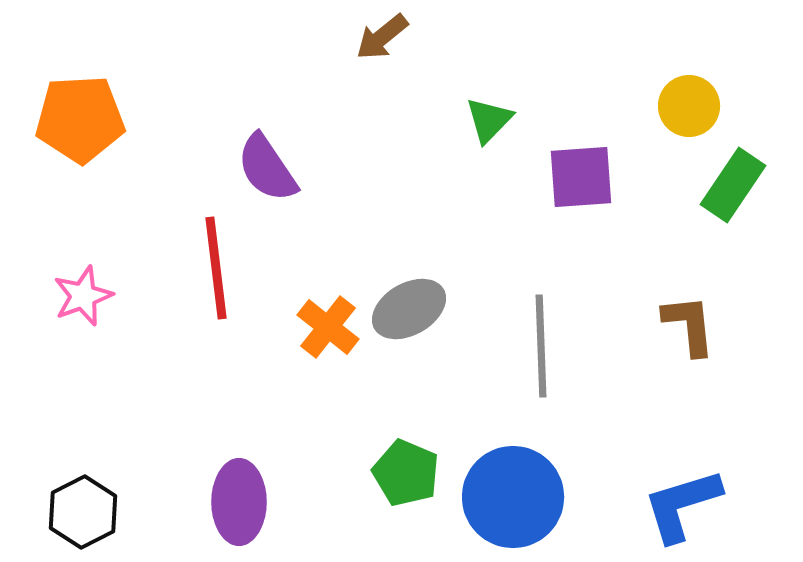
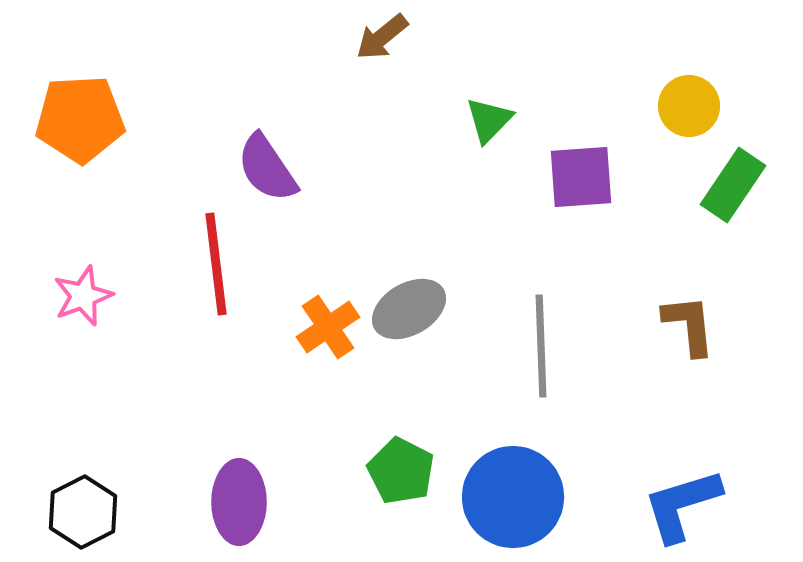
red line: moved 4 px up
orange cross: rotated 18 degrees clockwise
green pentagon: moved 5 px left, 2 px up; rotated 4 degrees clockwise
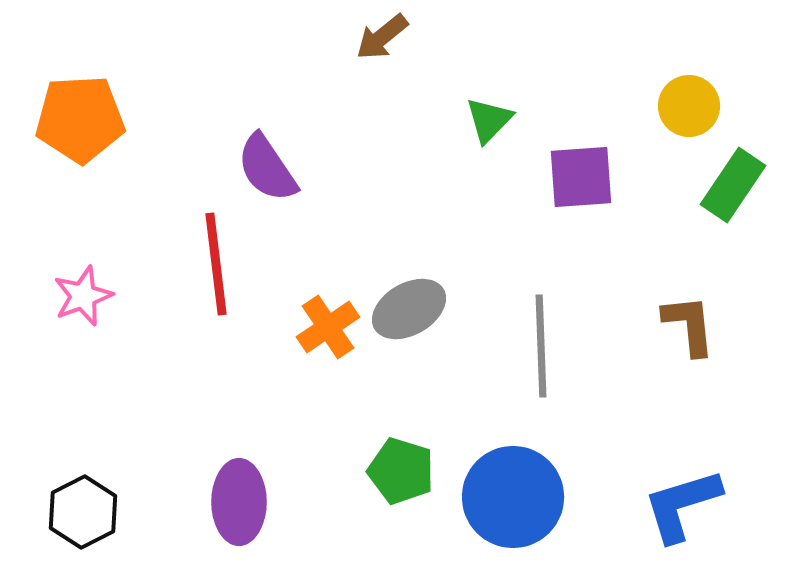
green pentagon: rotated 10 degrees counterclockwise
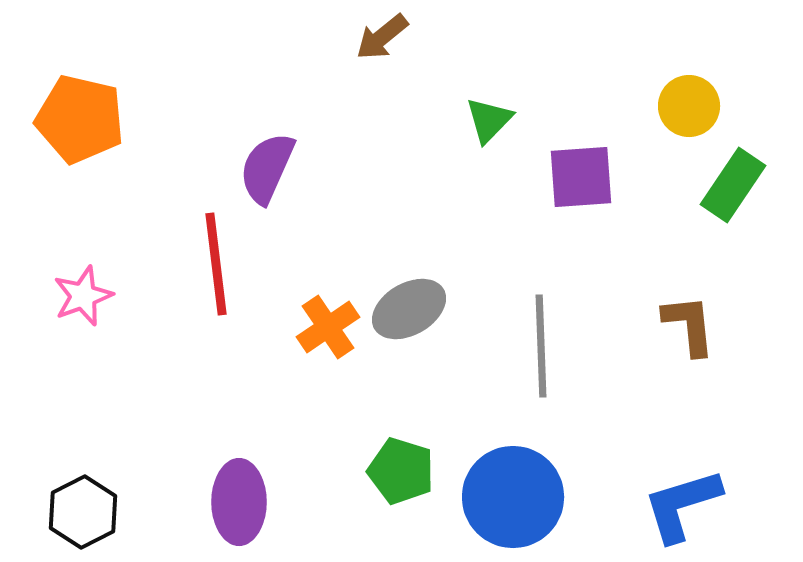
orange pentagon: rotated 16 degrees clockwise
purple semicircle: rotated 58 degrees clockwise
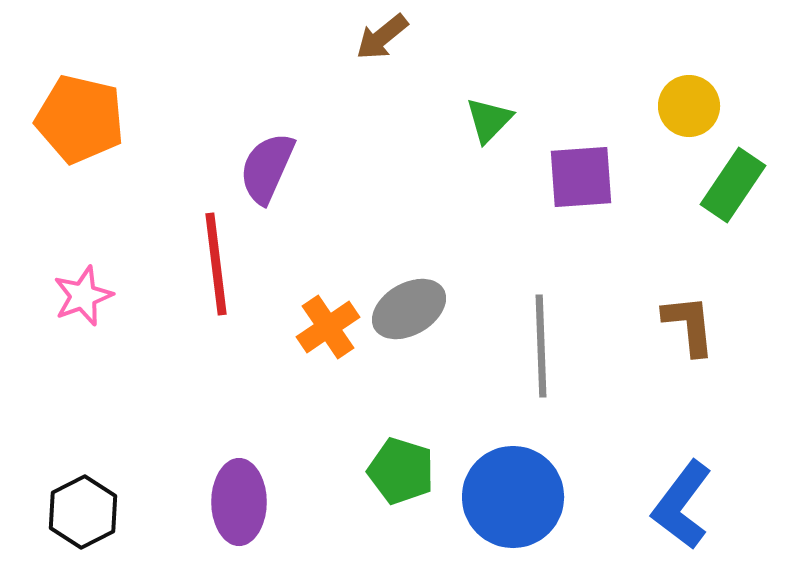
blue L-shape: rotated 36 degrees counterclockwise
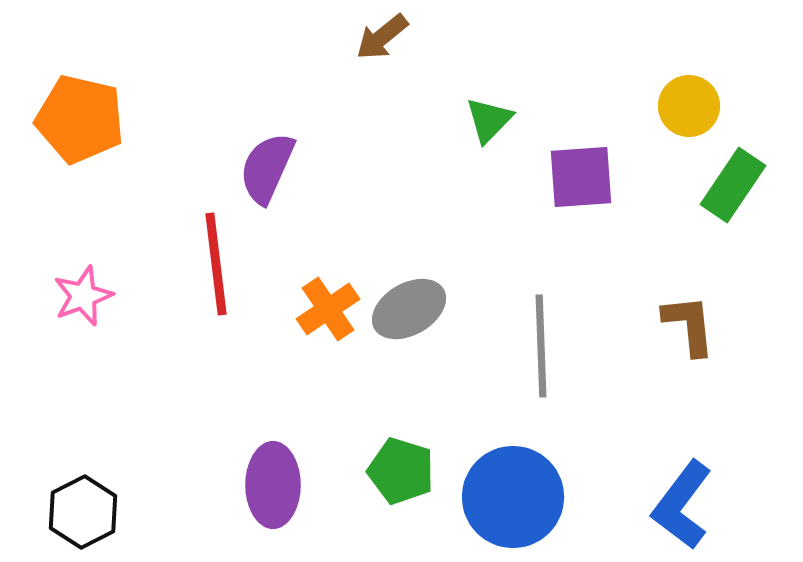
orange cross: moved 18 px up
purple ellipse: moved 34 px right, 17 px up
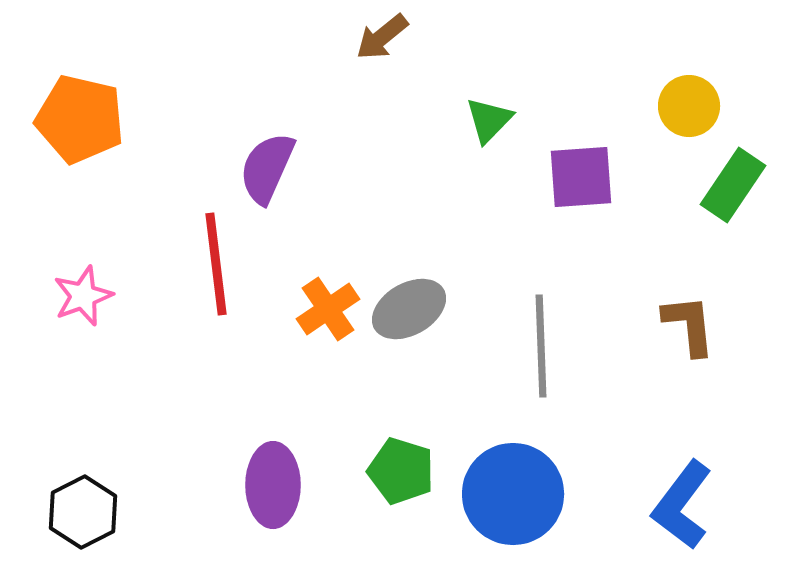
blue circle: moved 3 px up
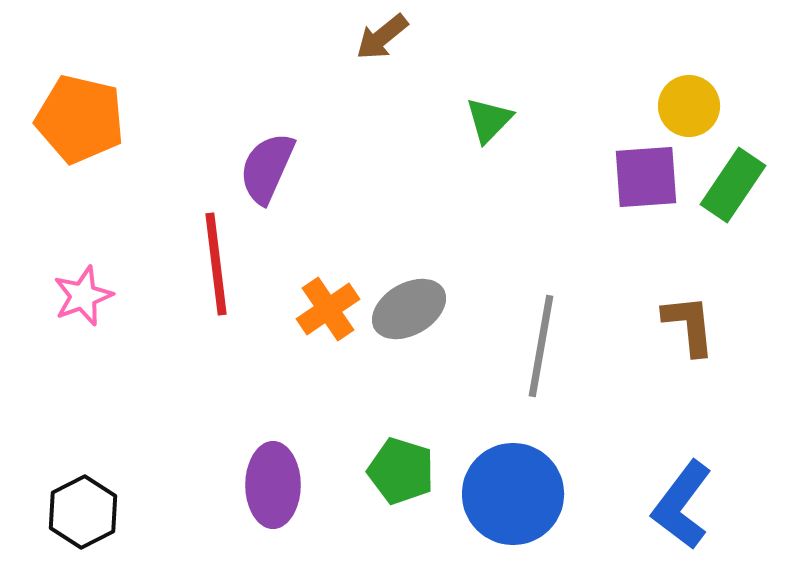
purple square: moved 65 px right
gray line: rotated 12 degrees clockwise
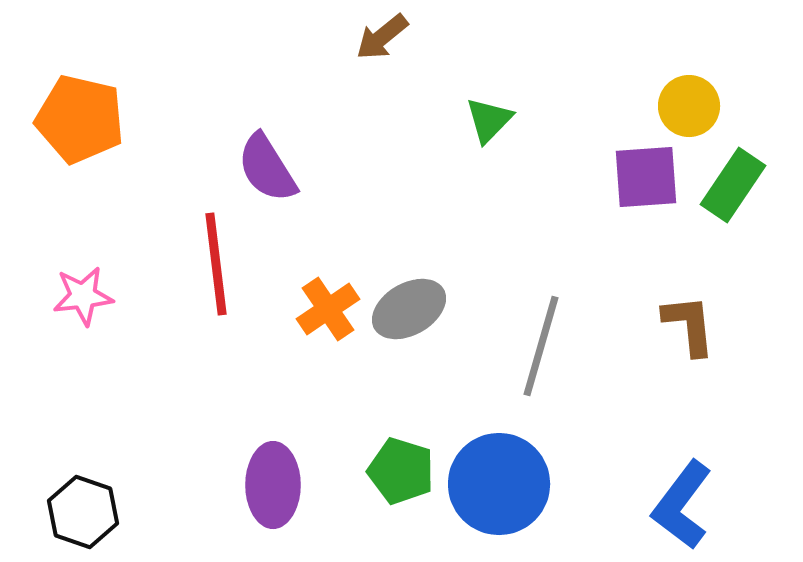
purple semicircle: rotated 56 degrees counterclockwise
pink star: rotated 14 degrees clockwise
gray line: rotated 6 degrees clockwise
blue circle: moved 14 px left, 10 px up
black hexagon: rotated 14 degrees counterclockwise
